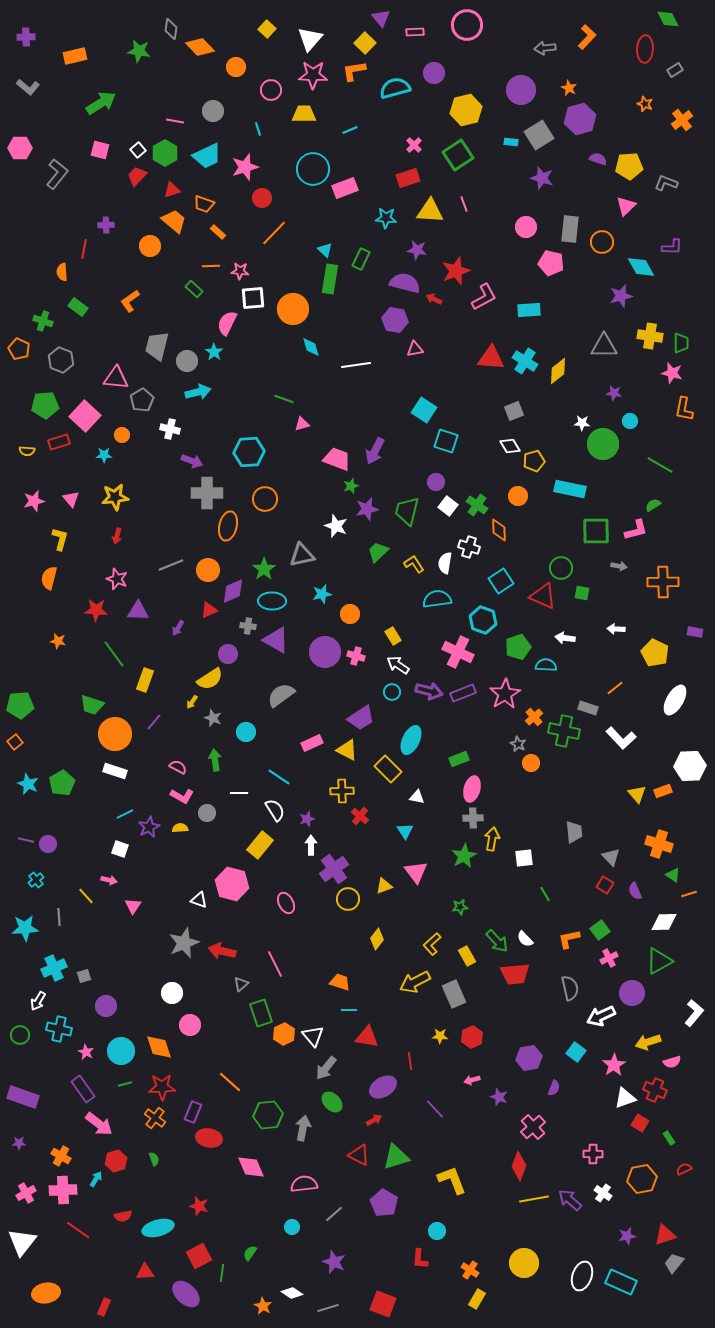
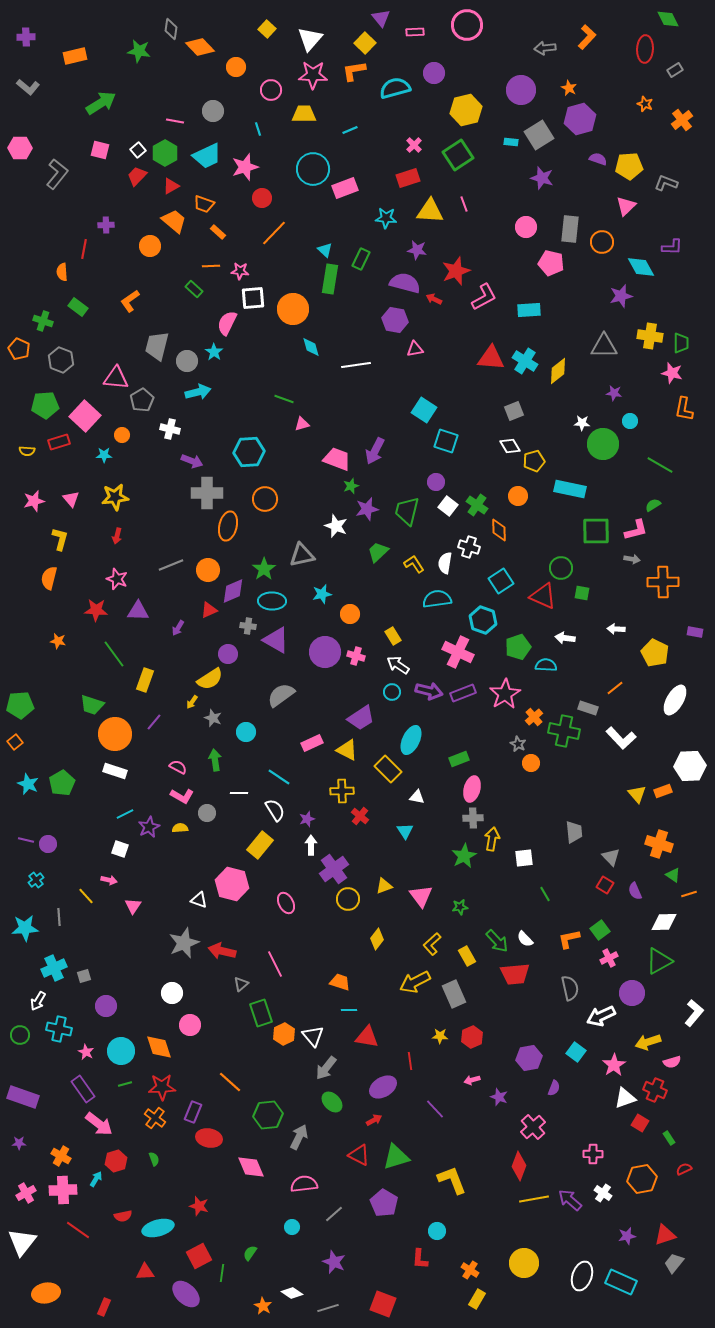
red triangle at (172, 190): moved 1 px left, 4 px up; rotated 12 degrees counterclockwise
gray arrow at (619, 566): moved 13 px right, 7 px up
pink triangle at (416, 872): moved 5 px right, 24 px down
gray arrow at (303, 1128): moved 4 px left, 9 px down; rotated 15 degrees clockwise
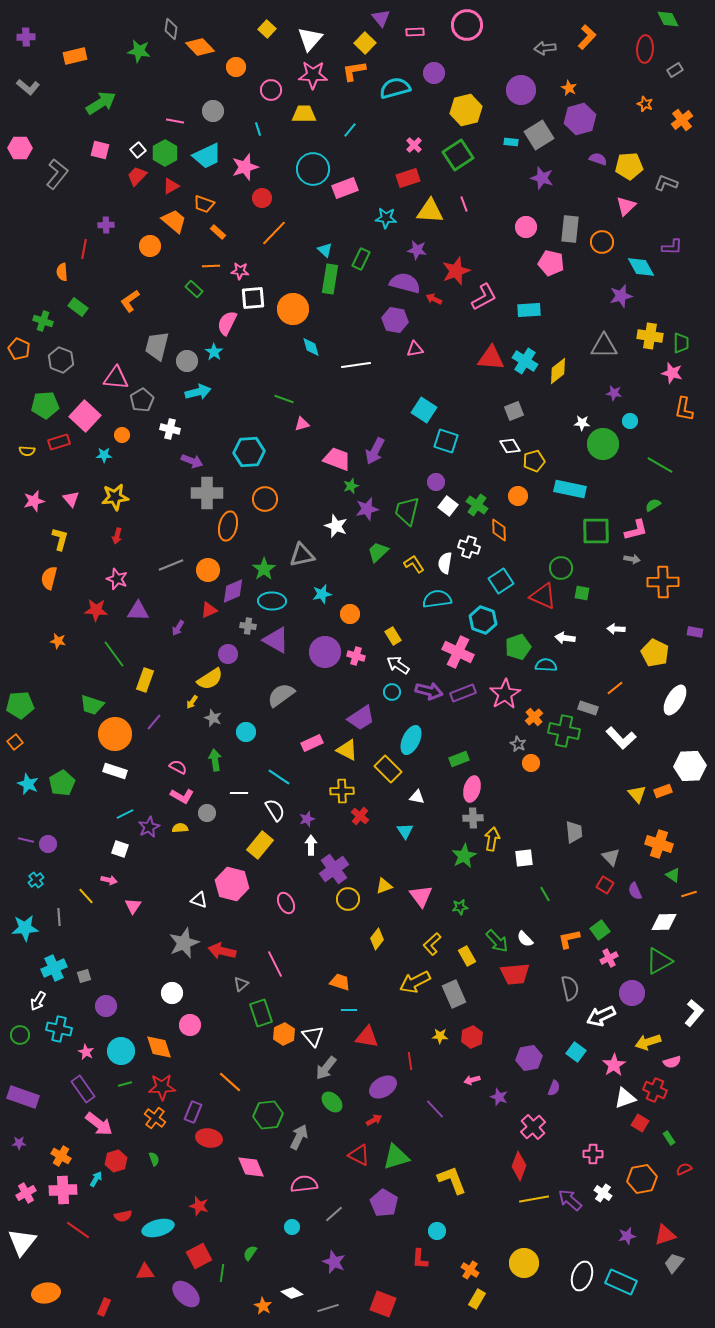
cyan line at (350, 130): rotated 28 degrees counterclockwise
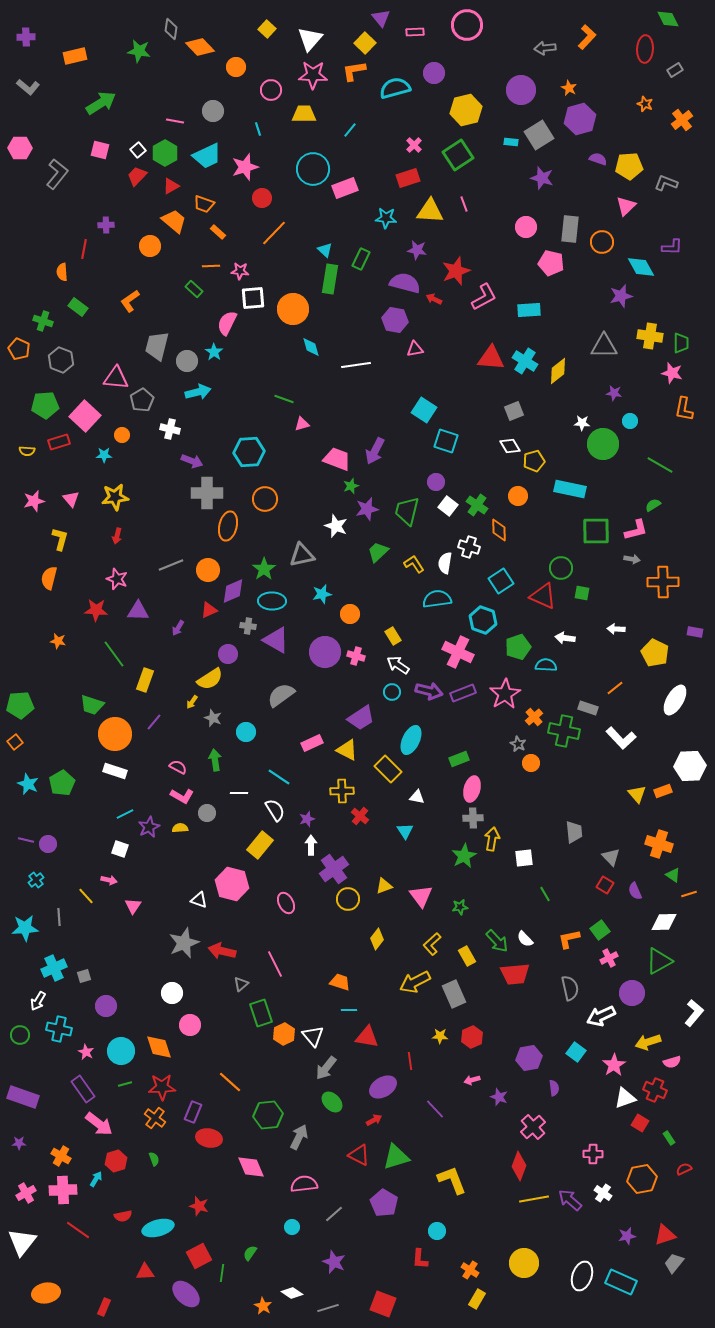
purple semicircle at (554, 1088): rotated 28 degrees counterclockwise
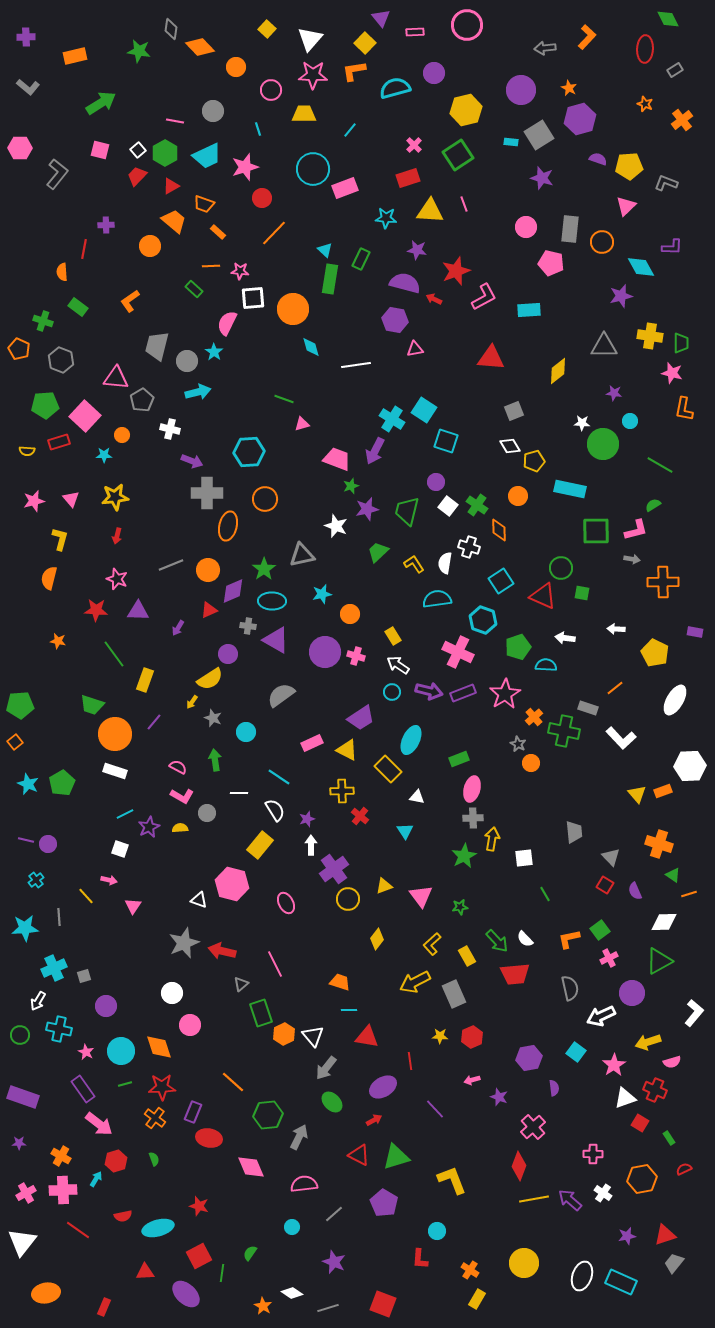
cyan cross at (525, 361): moved 133 px left, 58 px down
orange line at (230, 1082): moved 3 px right
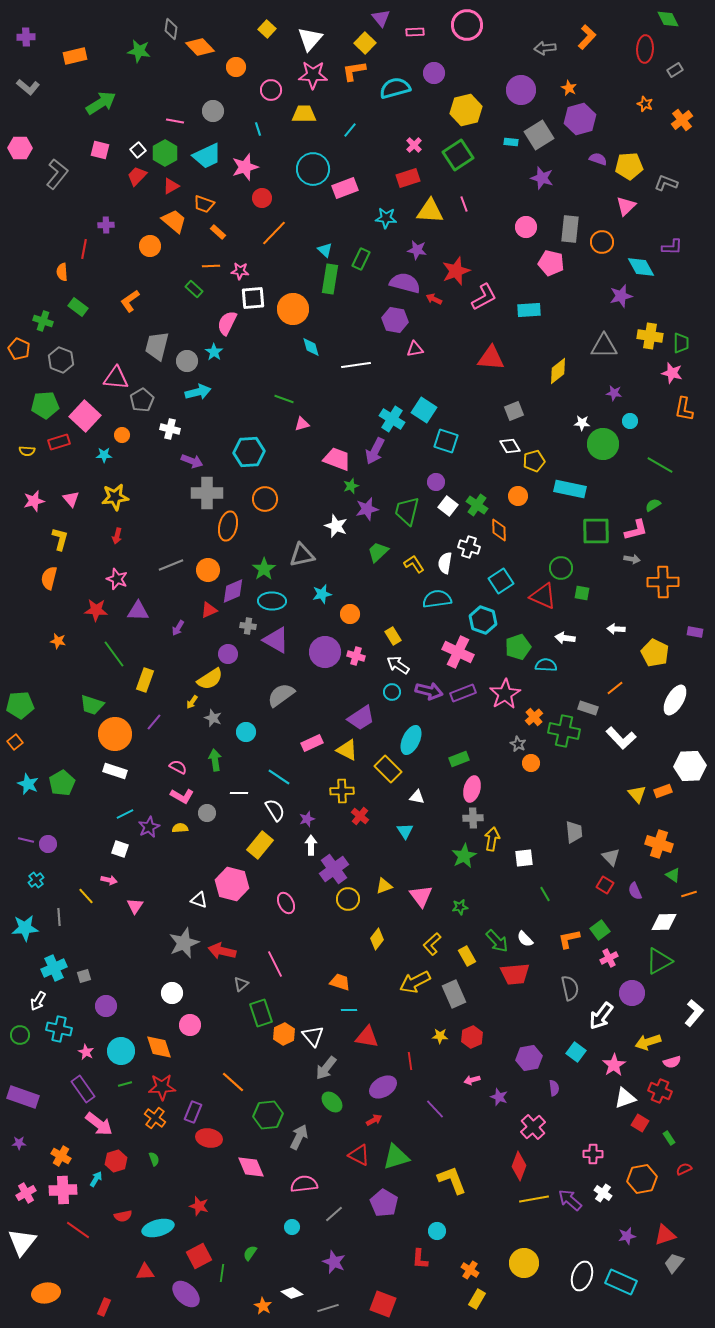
pink triangle at (133, 906): moved 2 px right
white arrow at (601, 1016): rotated 28 degrees counterclockwise
red cross at (655, 1090): moved 5 px right, 1 px down
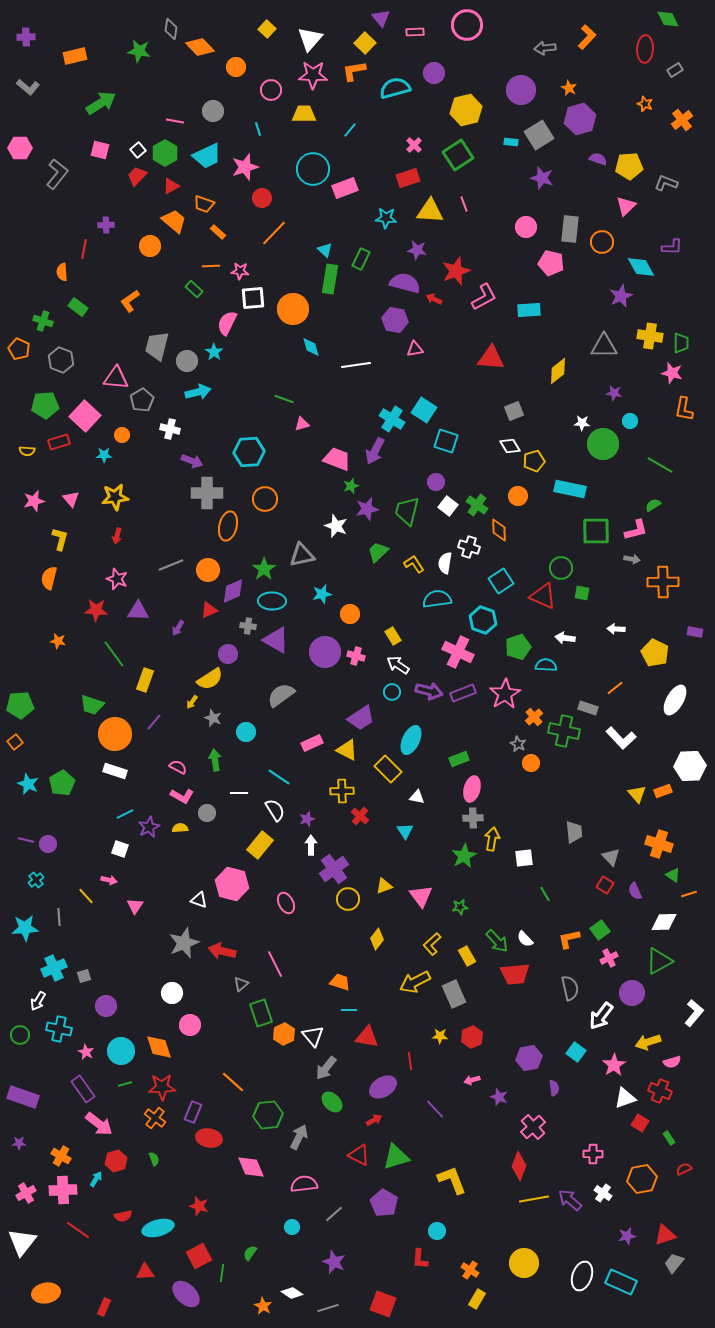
purple star at (621, 296): rotated 10 degrees counterclockwise
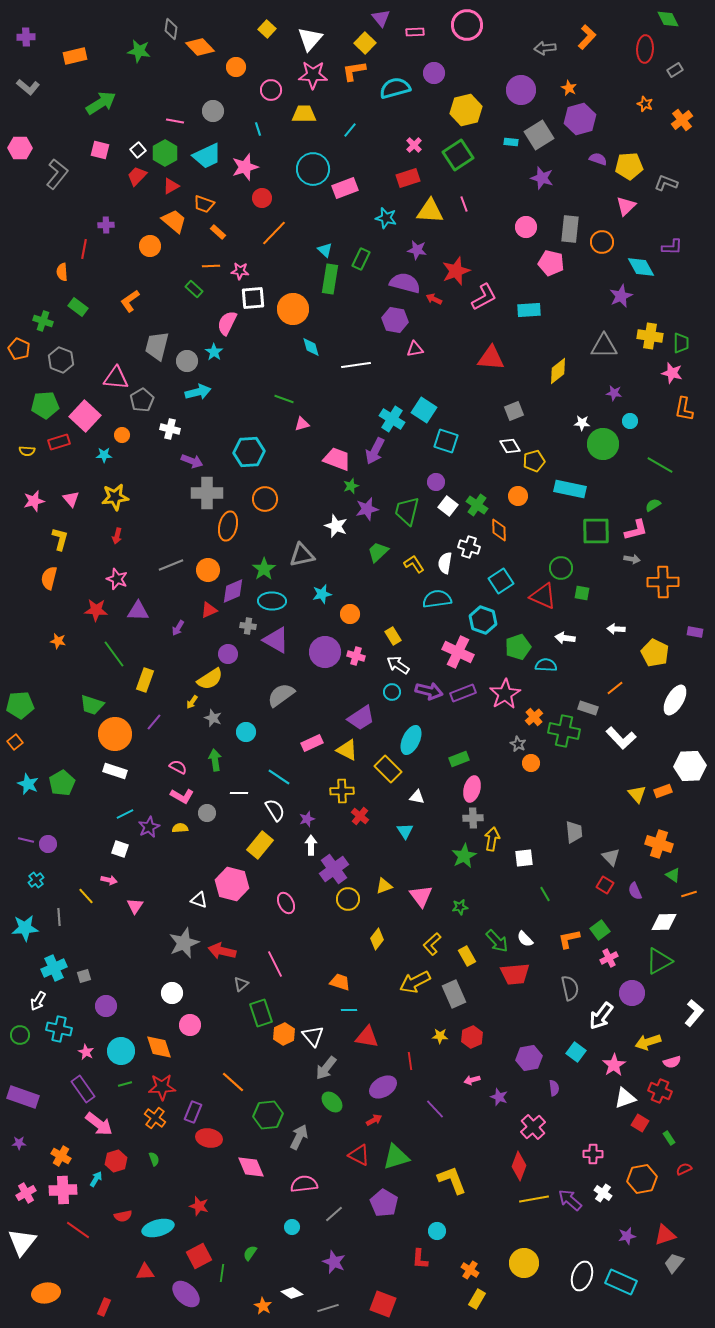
cyan star at (386, 218): rotated 10 degrees clockwise
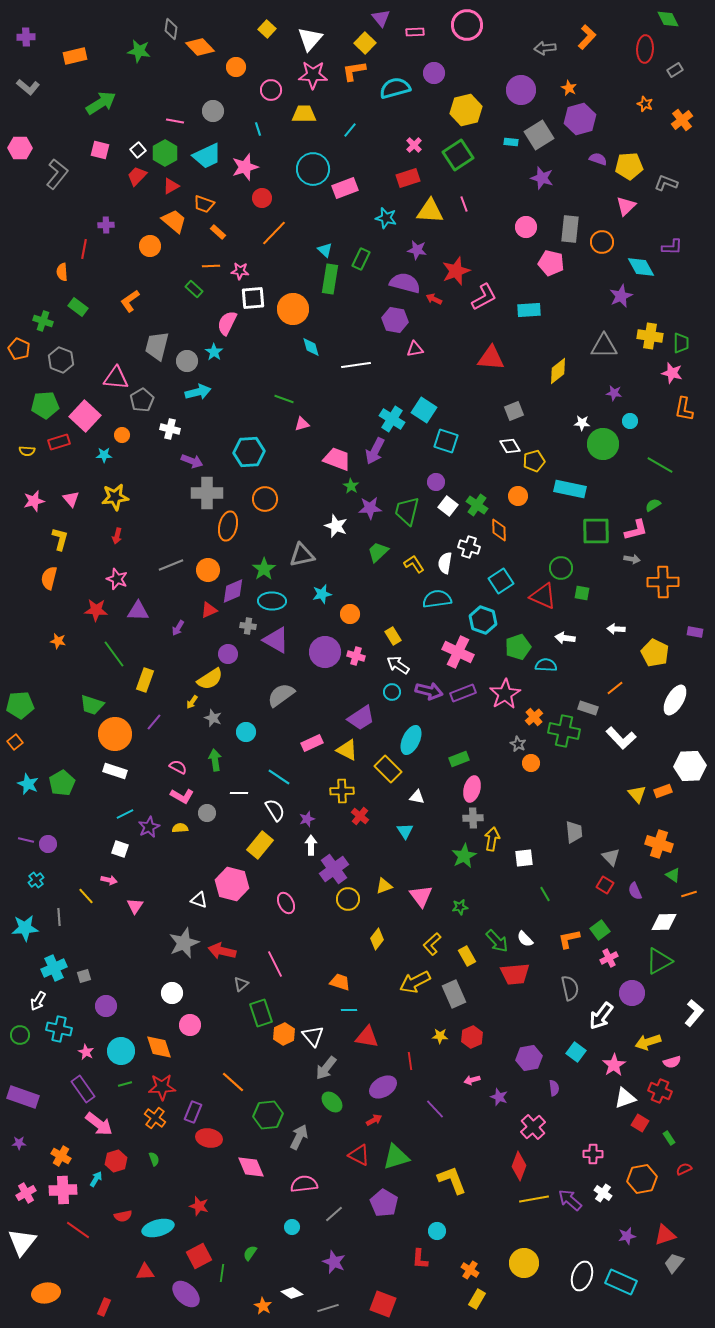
green star at (351, 486): rotated 21 degrees counterclockwise
purple star at (367, 509): moved 3 px right, 1 px up; rotated 10 degrees clockwise
